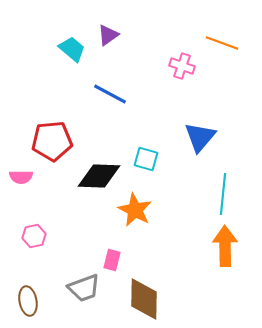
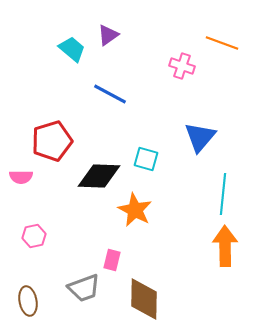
red pentagon: rotated 12 degrees counterclockwise
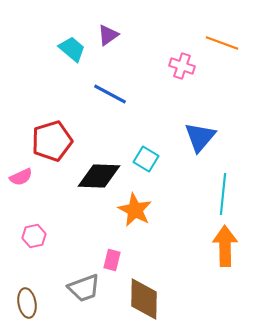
cyan square: rotated 15 degrees clockwise
pink semicircle: rotated 25 degrees counterclockwise
brown ellipse: moved 1 px left, 2 px down
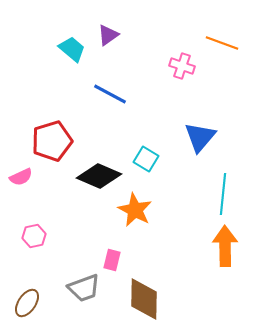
black diamond: rotated 21 degrees clockwise
brown ellipse: rotated 44 degrees clockwise
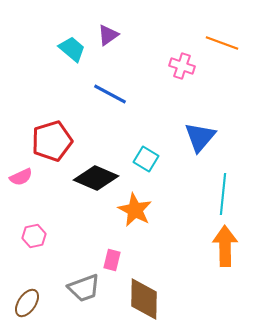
black diamond: moved 3 px left, 2 px down
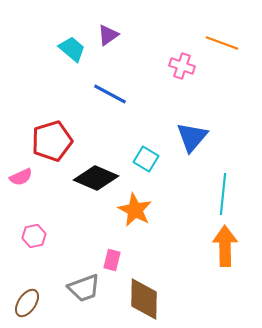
blue triangle: moved 8 px left
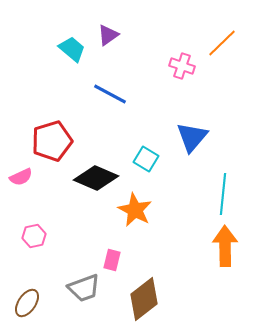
orange line: rotated 64 degrees counterclockwise
brown diamond: rotated 51 degrees clockwise
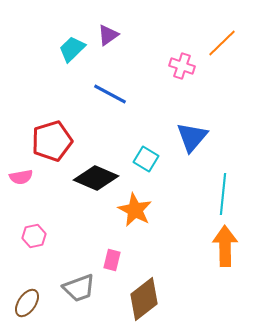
cyan trapezoid: rotated 84 degrees counterclockwise
pink semicircle: rotated 15 degrees clockwise
gray trapezoid: moved 5 px left
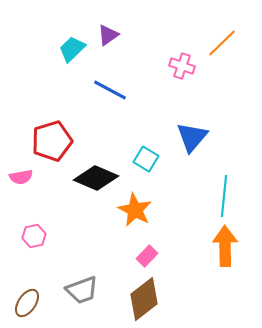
blue line: moved 4 px up
cyan line: moved 1 px right, 2 px down
pink rectangle: moved 35 px right, 4 px up; rotated 30 degrees clockwise
gray trapezoid: moved 3 px right, 2 px down
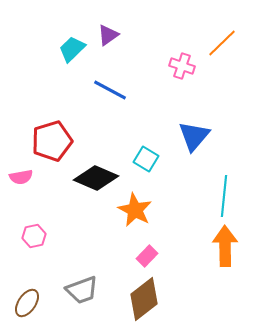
blue triangle: moved 2 px right, 1 px up
